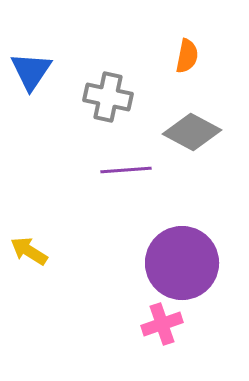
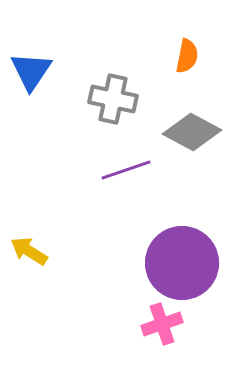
gray cross: moved 5 px right, 2 px down
purple line: rotated 15 degrees counterclockwise
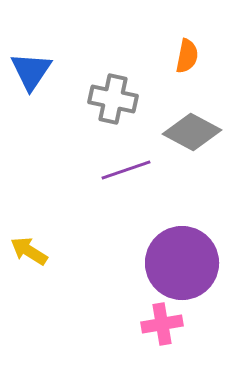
pink cross: rotated 9 degrees clockwise
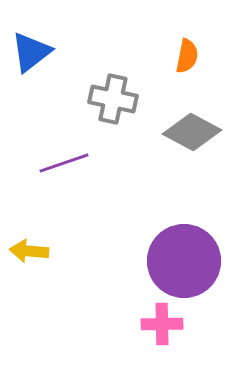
blue triangle: moved 19 px up; rotated 18 degrees clockwise
purple line: moved 62 px left, 7 px up
yellow arrow: rotated 27 degrees counterclockwise
purple circle: moved 2 px right, 2 px up
pink cross: rotated 9 degrees clockwise
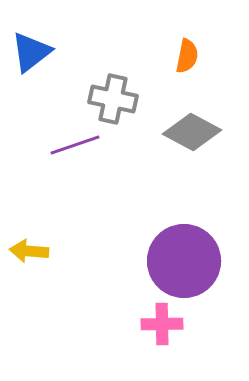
purple line: moved 11 px right, 18 px up
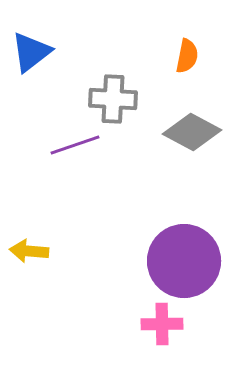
gray cross: rotated 9 degrees counterclockwise
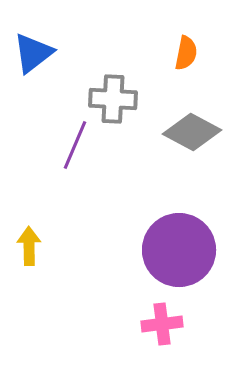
blue triangle: moved 2 px right, 1 px down
orange semicircle: moved 1 px left, 3 px up
purple line: rotated 48 degrees counterclockwise
yellow arrow: moved 5 px up; rotated 84 degrees clockwise
purple circle: moved 5 px left, 11 px up
pink cross: rotated 6 degrees counterclockwise
